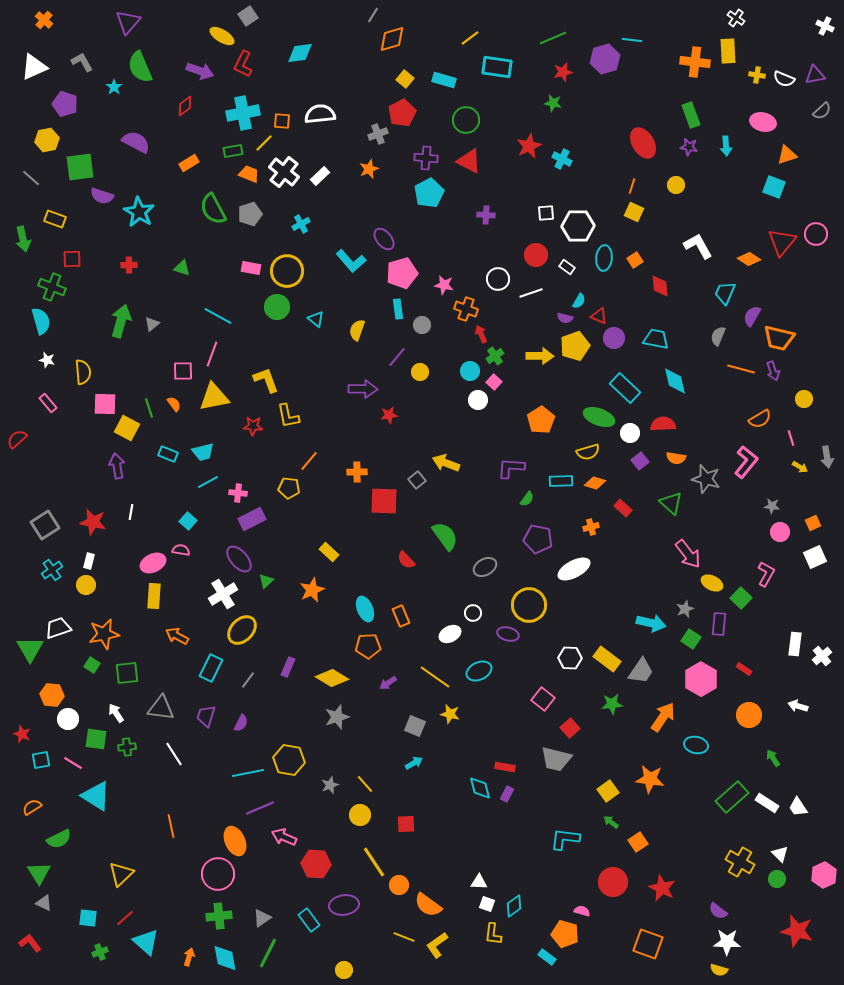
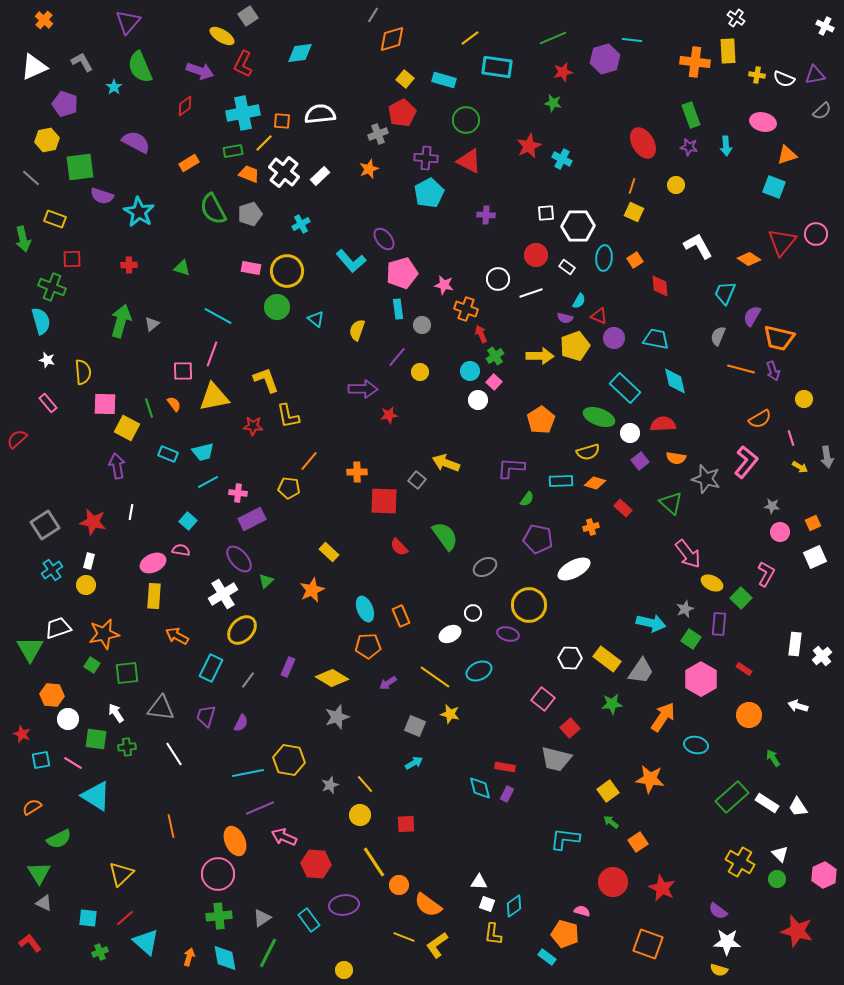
gray square at (417, 480): rotated 12 degrees counterclockwise
red semicircle at (406, 560): moved 7 px left, 13 px up
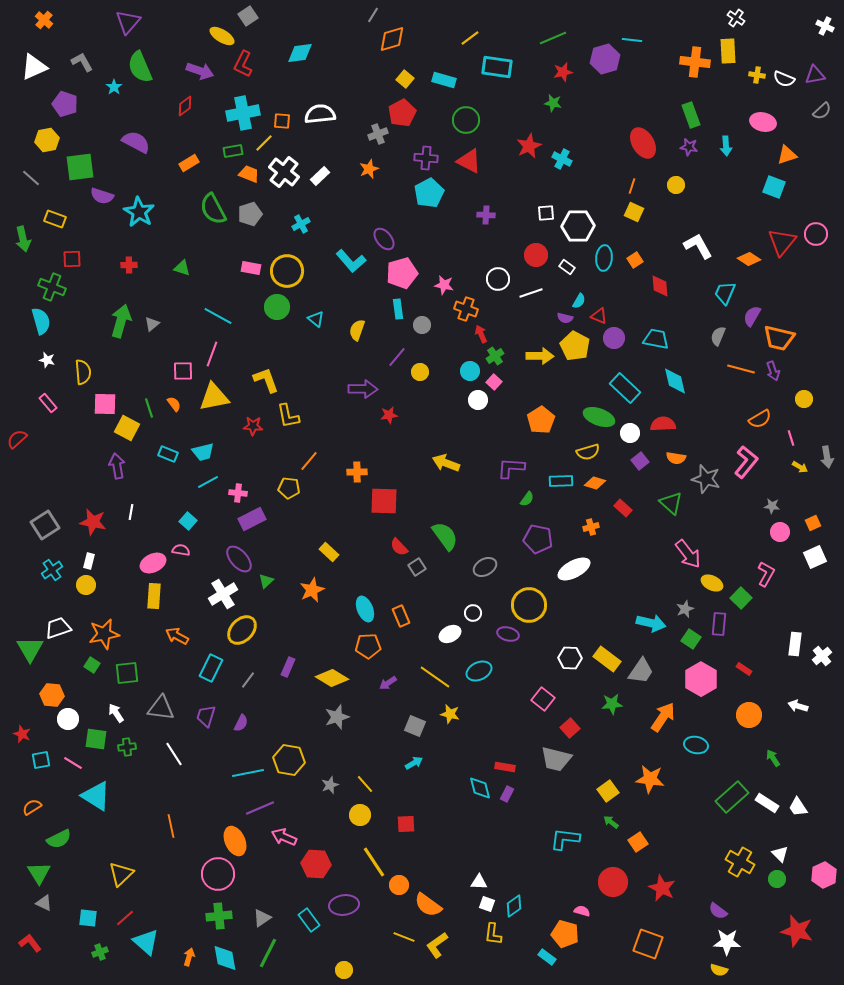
yellow pentagon at (575, 346): rotated 24 degrees counterclockwise
gray square at (417, 480): moved 87 px down; rotated 18 degrees clockwise
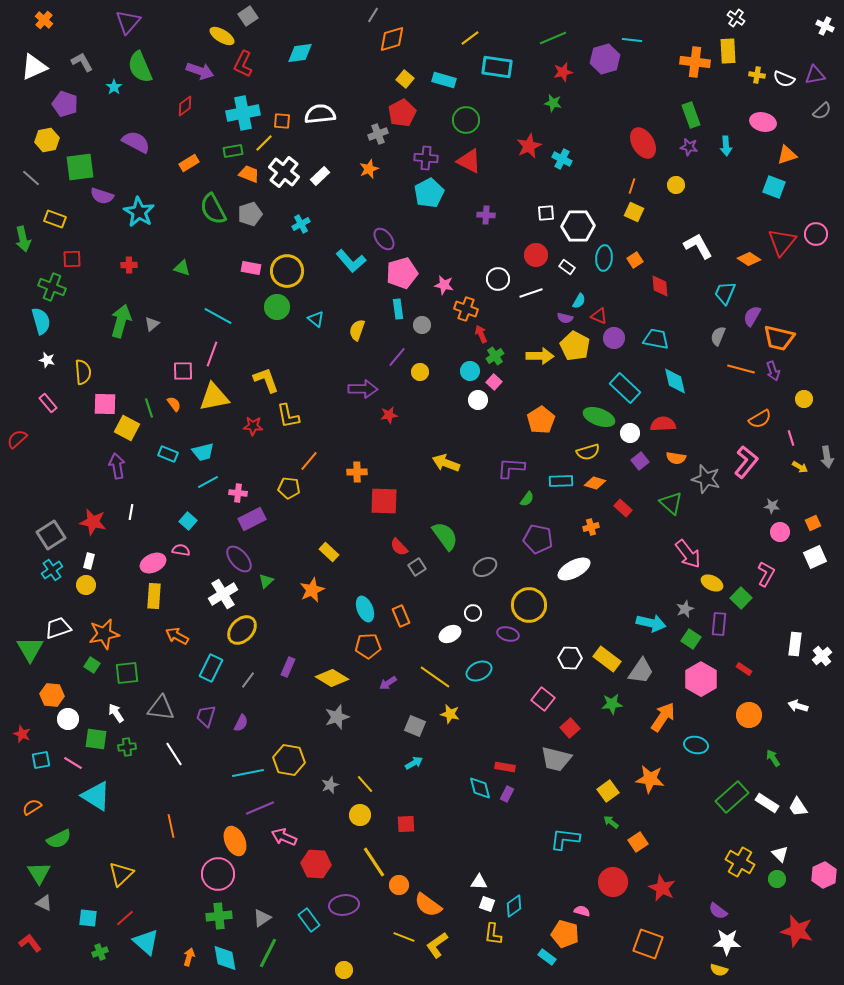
gray square at (45, 525): moved 6 px right, 10 px down
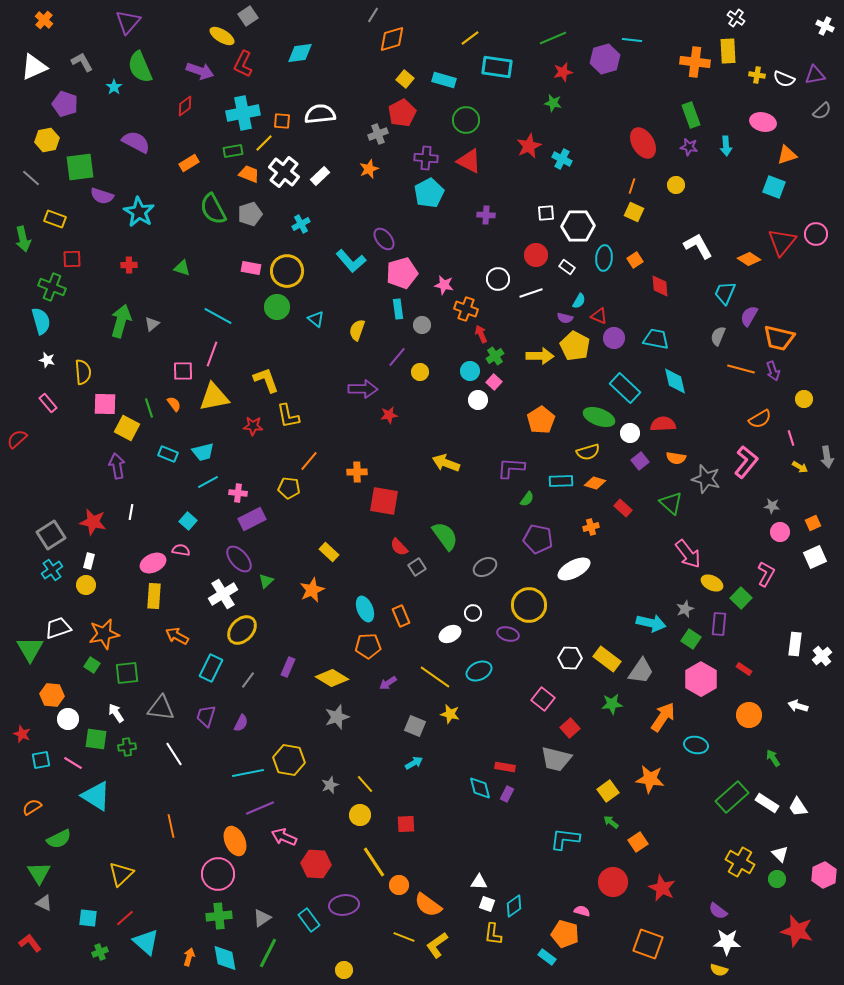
purple semicircle at (752, 316): moved 3 px left
red square at (384, 501): rotated 8 degrees clockwise
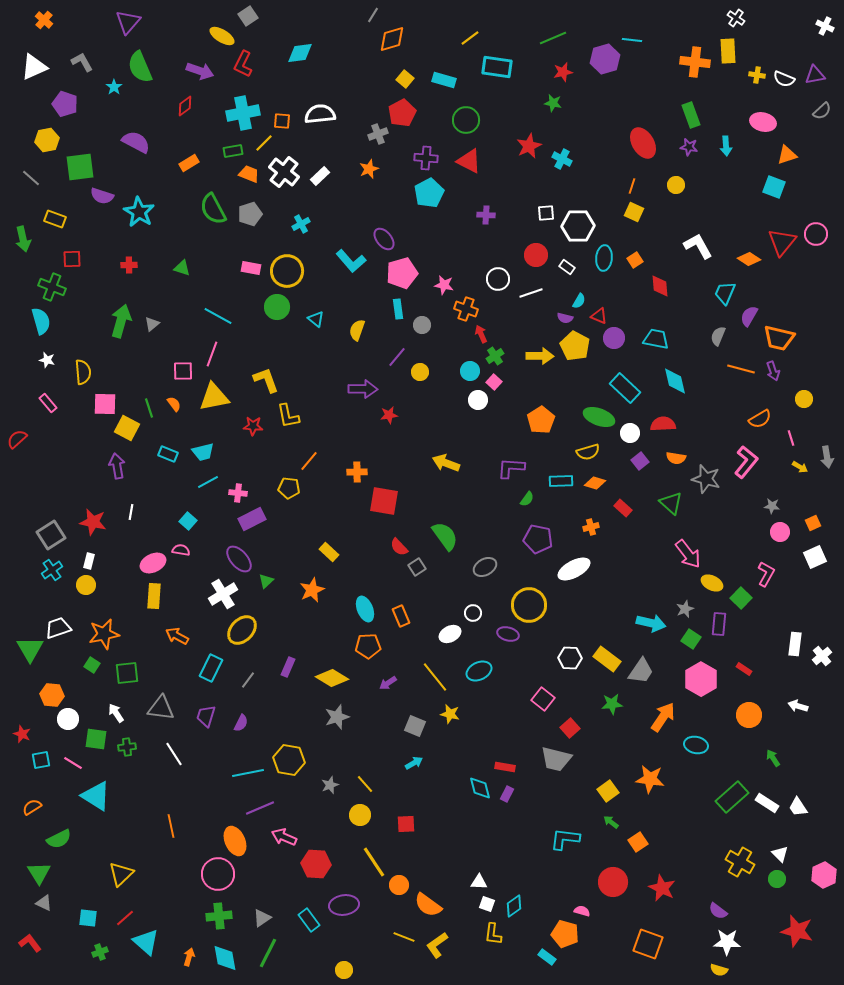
yellow line at (435, 677): rotated 16 degrees clockwise
